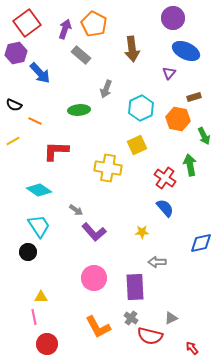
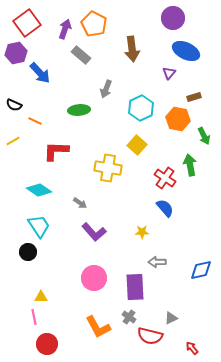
yellow square at (137, 145): rotated 24 degrees counterclockwise
gray arrow at (76, 210): moved 4 px right, 7 px up
blue diamond at (201, 243): moved 27 px down
gray cross at (131, 318): moved 2 px left, 1 px up
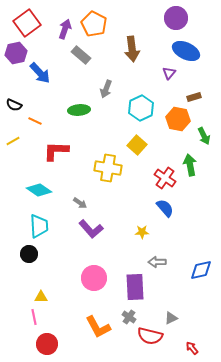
purple circle at (173, 18): moved 3 px right
cyan trapezoid at (39, 226): rotated 30 degrees clockwise
purple L-shape at (94, 232): moved 3 px left, 3 px up
black circle at (28, 252): moved 1 px right, 2 px down
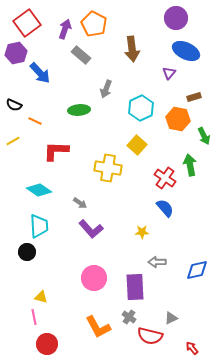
black circle at (29, 254): moved 2 px left, 2 px up
blue diamond at (201, 270): moved 4 px left
yellow triangle at (41, 297): rotated 16 degrees clockwise
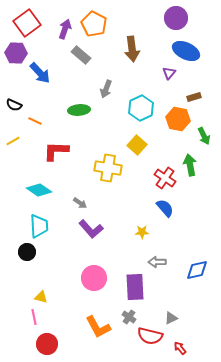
purple hexagon at (16, 53): rotated 15 degrees clockwise
red arrow at (192, 348): moved 12 px left
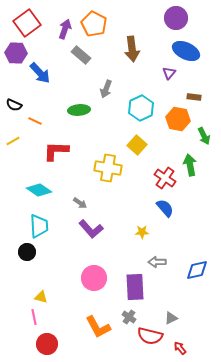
brown rectangle at (194, 97): rotated 24 degrees clockwise
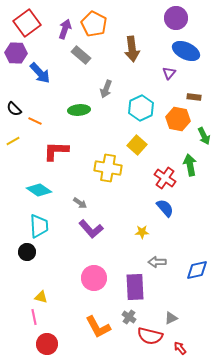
black semicircle at (14, 105): moved 4 px down; rotated 21 degrees clockwise
